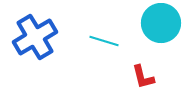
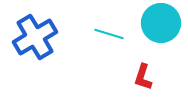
cyan line: moved 5 px right, 7 px up
red L-shape: rotated 32 degrees clockwise
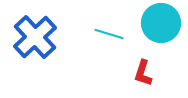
blue cross: rotated 12 degrees counterclockwise
red L-shape: moved 4 px up
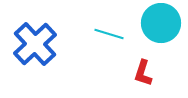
blue cross: moved 7 px down
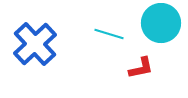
red L-shape: moved 2 px left, 5 px up; rotated 120 degrees counterclockwise
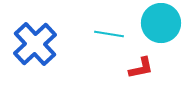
cyan line: rotated 8 degrees counterclockwise
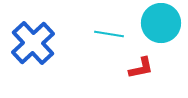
blue cross: moved 2 px left, 1 px up
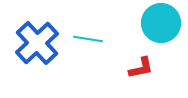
cyan line: moved 21 px left, 5 px down
blue cross: moved 4 px right
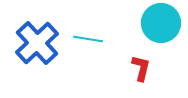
red L-shape: rotated 64 degrees counterclockwise
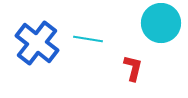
blue cross: rotated 9 degrees counterclockwise
red L-shape: moved 8 px left
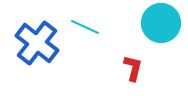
cyan line: moved 3 px left, 12 px up; rotated 16 degrees clockwise
